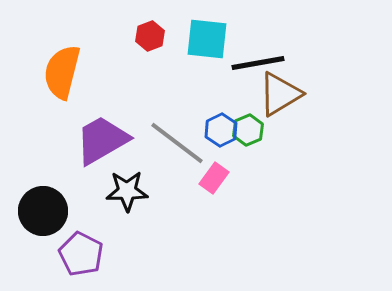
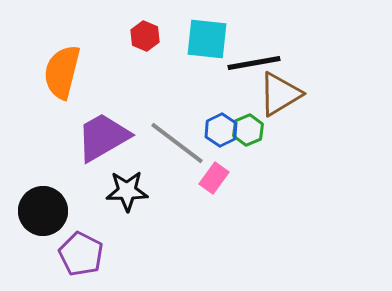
red hexagon: moved 5 px left; rotated 16 degrees counterclockwise
black line: moved 4 px left
purple trapezoid: moved 1 px right, 3 px up
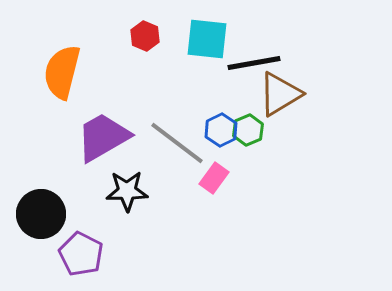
black circle: moved 2 px left, 3 px down
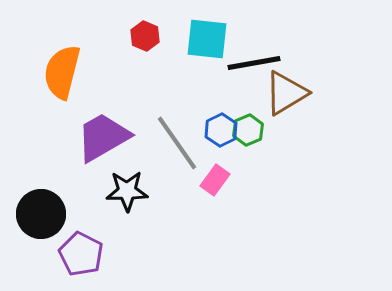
brown triangle: moved 6 px right, 1 px up
gray line: rotated 18 degrees clockwise
pink rectangle: moved 1 px right, 2 px down
